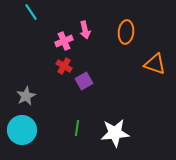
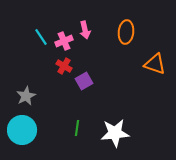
cyan line: moved 10 px right, 25 px down
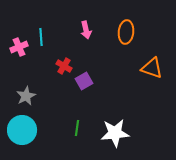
pink arrow: moved 1 px right
cyan line: rotated 30 degrees clockwise
pink cross: moved 45 px left, 6 px down
orange triangle: moved 3 px left, 4 px down
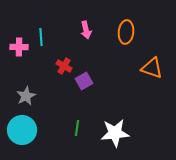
pink cross: rotated 24 degrees clockwise
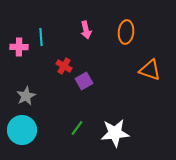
orange triangle: moved 2 px left, 2 px down
green line: rotated 28 degrees clockwise
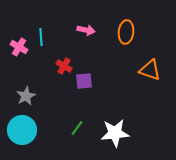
pink arrow: rotated 66 degrees counterclockwise
pink cross: rotated 30 degrees clockwise
purple square: rotated 24 degrees clockwise
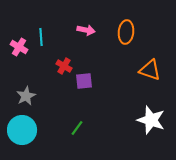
white star: moved 36 px right, 13 px up; rotated 24 degrees clockwise
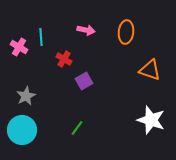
red cross: moved 7 px up
purple square: rotated 24 degrees counterclockwise
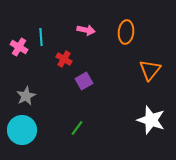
orange triangle: rotated 50 degrees clockwise
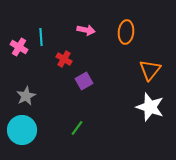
white star: moved 1 px left, 13 px up
